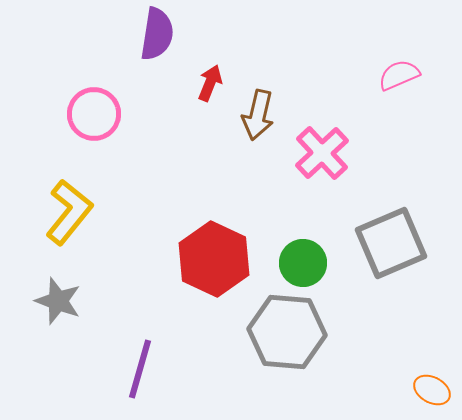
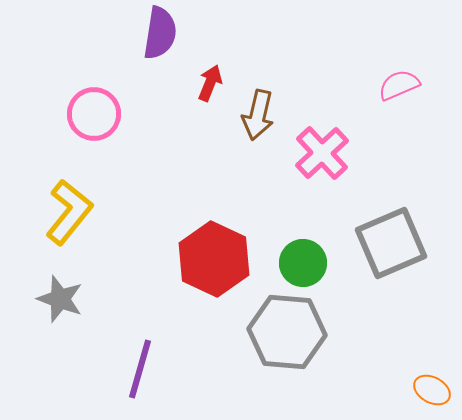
purple semicircle: moved 3 px right, 1 px up
pink semicircle: moved 10 px down
gray star: moved 2 px right, 2 px up
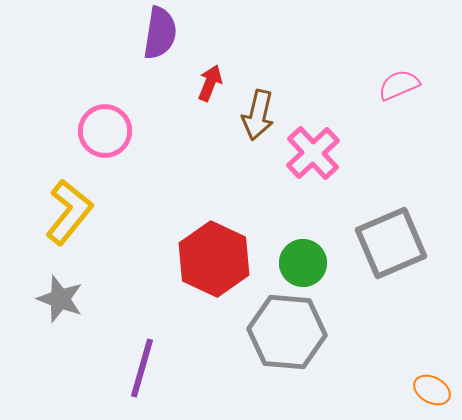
pink circle: moved 11 px right, 17 px down
pink cross: moved 9 px left
purple line: moved 2 px right, 1 px up
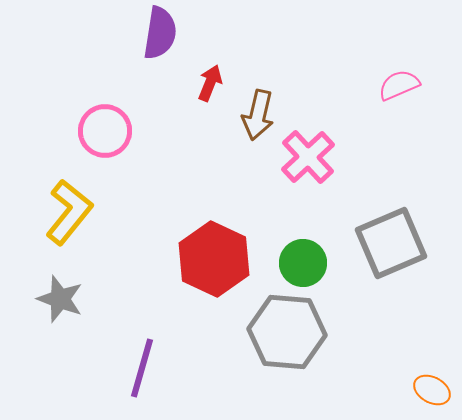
pink cross: moved 5 px left, 4 px down
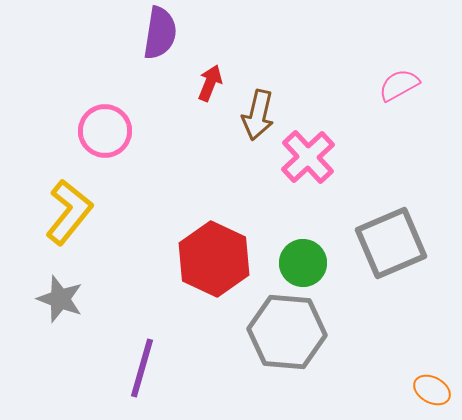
pink semicircle: rotated 6 degrees counterclockwise
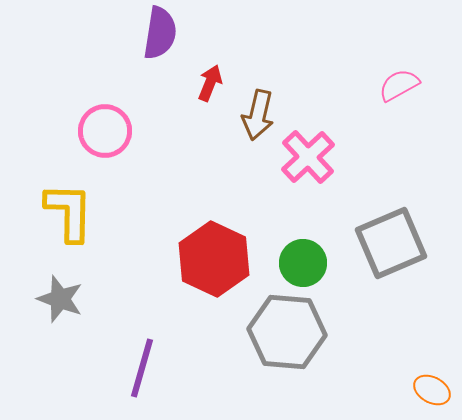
yellow L-shape: rotated 38 degrees counterclockwise
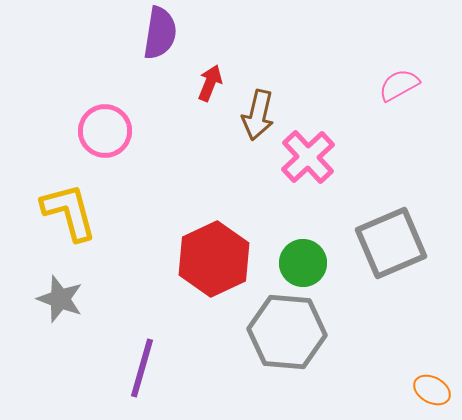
yellow L-shape: rotated 16 degrees counterclockwise
red hexagon: rotated 10 degrees clockwise
